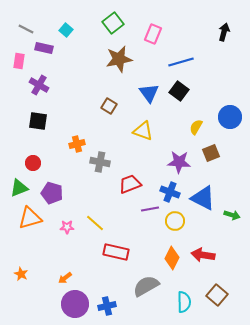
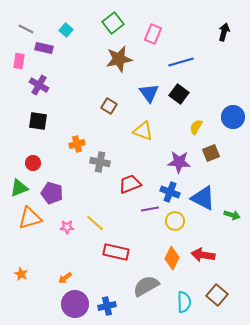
black square at (179, 91): moved 3 px down
blue circle at (230, 117): moved 3 px right
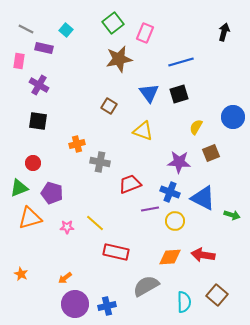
pink rectangle at (153, 34): moved 8 px left, 1 px up
black square at (179, 94): rotated 36 degrees clockwise
orange diamond at (172, 258): moved 2 px left, 1 px up; rotated 60 degrees clockwise
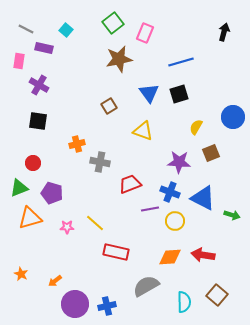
brown square at (109, 106): rotated 28 degrees clockwise
orange arrow at (65, 278): moved 10 px left, 3 px down
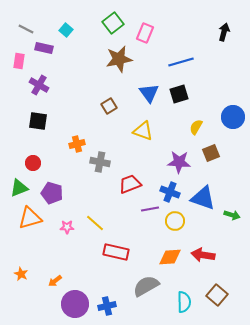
blue triangle at (203, 198): rotated 8 degrees counterclockwise
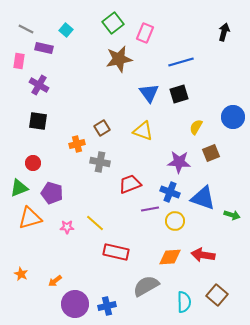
brown square at (109, 106): moved 7 px left, 22 px down
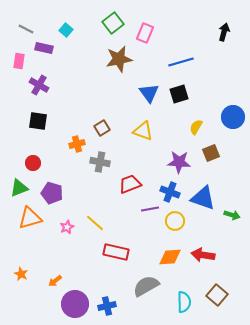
pink star at (67, 227): rotated 24 degrees counterclockwise
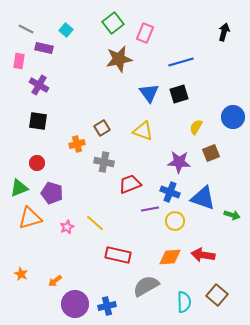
gray cross at (100, 162): moved 4 px right
red circle at (33, 163): moved 4 px right
red rectangle at (116, 252): moved 2 px right, 3 px down
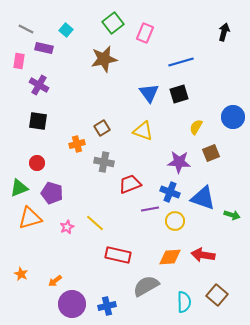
brown star at (119, 59): moved 15 px left
purple circle at (75, 304): moved 3 px left
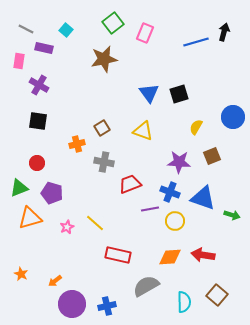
blue line at (181, 62): moved 15 px right, 20 px up
brown square at (211, 153): moved 1 px right, 3 px down
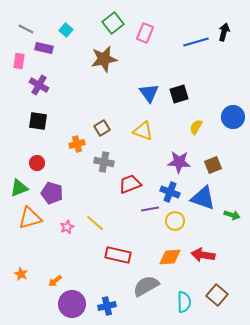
brown square at (212, 156): moved 1 px right, 9 px down
